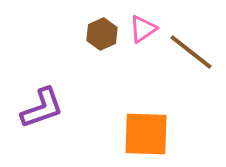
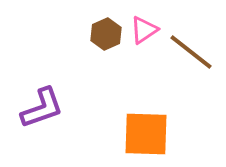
pink triangle: moved 1 px right, 1 px down
brown hexagon: moved 4 px right
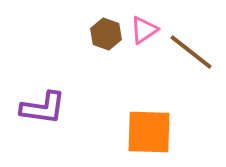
brown hexagon: rotated 16 degrees counterclockwise
purple L-shape: moved 1 px right; rotated 27 degrees clockwise
orange square: moved 3 px right, 2 px up
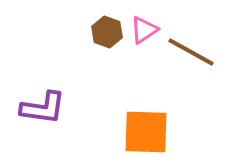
brown hexagon: moved 1 px right, 2 px up
brown line: rotated 9 degrees counterclockwise
orange square: moved 3 px left
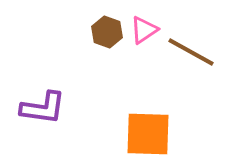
orange square: moved 2 px right, 2 px down
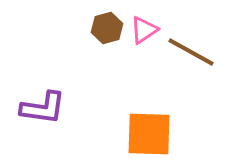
brown hexagon: moved 4 px up; rotated 24 degrees clockwise
orange square: moved 1 px right
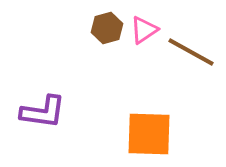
purple L-shape: moved 4 px down
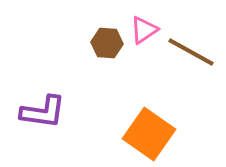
brown hexagon: moved 15 px down; rotated 20 degrees clockwise
orange square: rotated 33 degrees clockwise
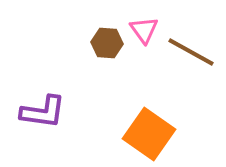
pink triangle: rotated 32 degrees counterclockwise
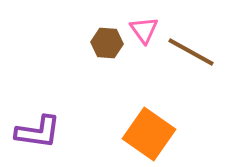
purple L-shape: moved 5 px left, 20 px down
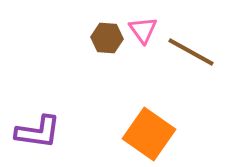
pink triangle: moved 1 px left
brown hexagon: moved 5 px up
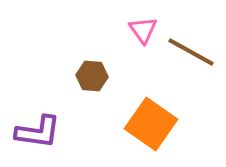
brown hexagon: moved 15 px left, 38 px down
orange square: moved 2 px right, 10 px up
